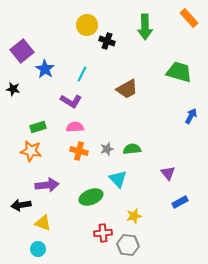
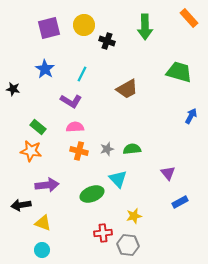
yellow circle: moved 3 px left
purple square: moved 27 px right, 23 px up; rotated 25 degrees clockwise
green rectangle: rotated 56 degrees clockwise
green ellipse: moved 1 px right, 3 px up
cyan circle: moved 4 px right, 1 px down
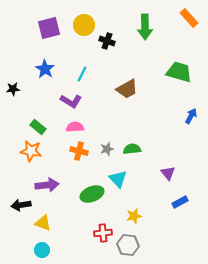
black star: rotated 16 degrees counterclockwise
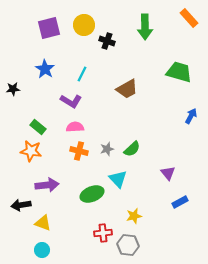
green semicircle: rotated 144 degrees clockwise
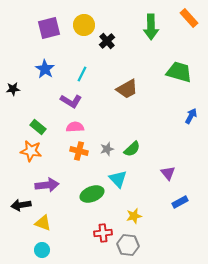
green arrow: moved 6 px right
black cross: rotated 28 degrees clockwise
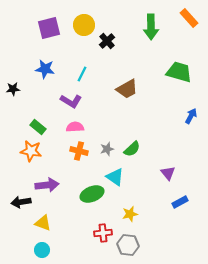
blue star: rotated 24 degrees counterclockwise
cyan triangle: moved 3 px left, 2 px up; rotated 12 degrees counterclockwise
black arrow: moved 3 px up
yellow star: moved 4 px left, 2 px up
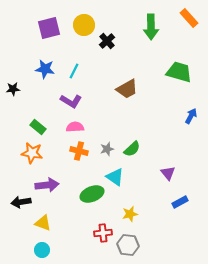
cyan line: moved 8 px left, 3 px up
orange star: moved 1 px right, 2 px down
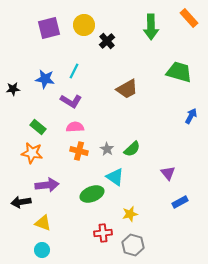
blue star: moved 10 px down
gray star: rotated 24 degrees counterclockwise
gray hexagon: moved 5 px right; rotated 10 degrees clockwise
